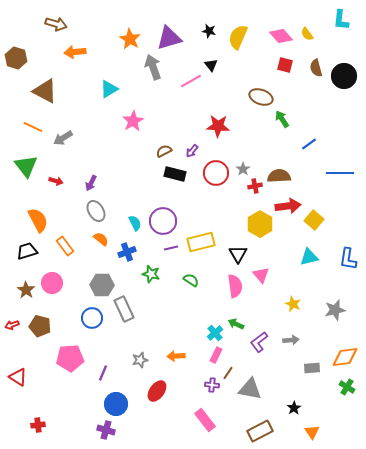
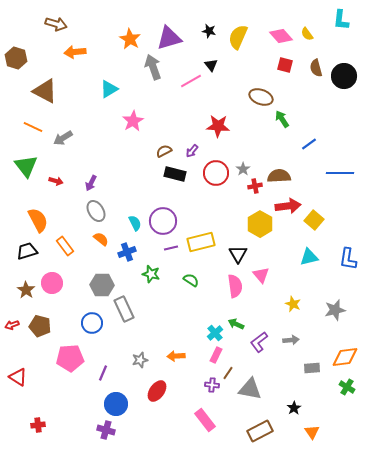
blue circle at (92, 318): moved 5 px down
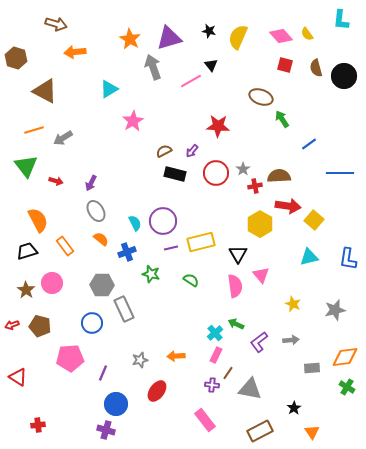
orange line at (33, 127): moved 1 px right, 3 px down; rotated 42 degrees counterclockwise
red arrow at (288, 206): rotated 15 degrees clockwise
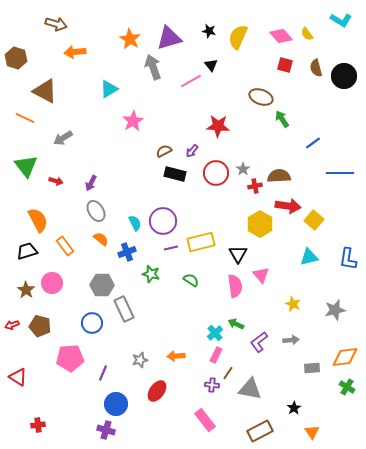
cyan L-shape at (341, 20): rotated 65 degrees counterclockwise
orange line at (34, 130): moved 9 px left, 12 px up; rotated 42 degrees clockwise
blue line at (309, 144): moved 4 px right, 1 px up
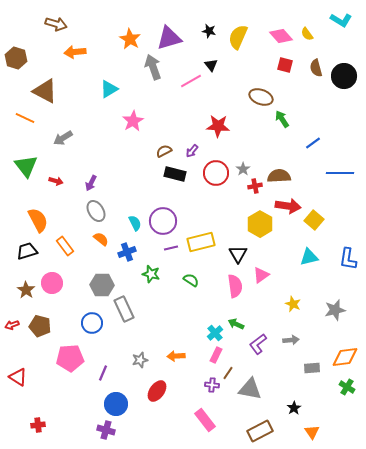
pink triangle at (261, 275): rotated 36 degrees clockwise
purple L-shape at (259, 342): moved 1 px left, 2 px down
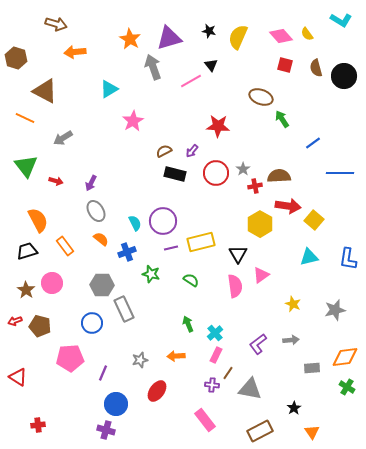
green arrow at (236, 324): moved 48 px left; rotated 42 degrees clockwise
red arrow at (12, 325): moved 3 px right, 4 px up
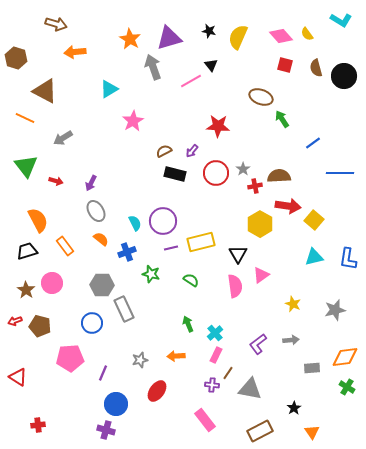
cyan triangle at (309, 257): moved 5 px right
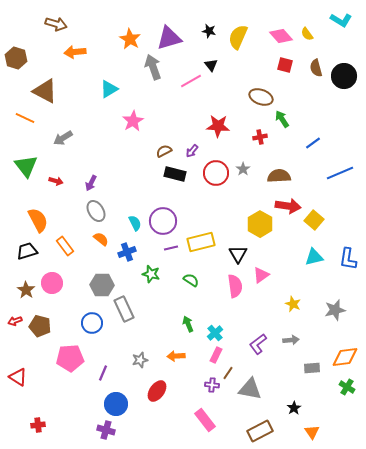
blue line at (340, 173): rotated 24 degrees counterclockwise
red cross at (255, 186): moved 5 px right, 49 px up
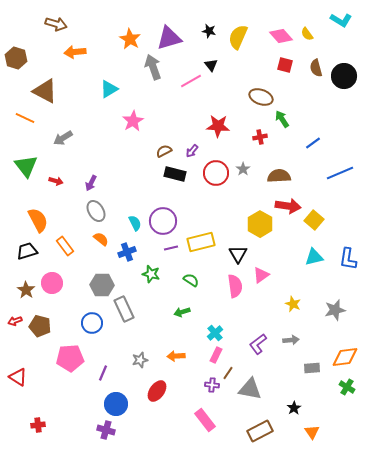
green arrow at (188, 324): moved 6 px left, 12 px up; rotated 84 degrees counterclockwise
